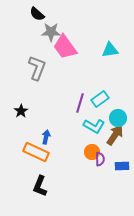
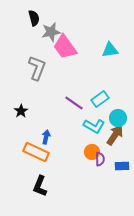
black semicircle: moved 3 px left, 4 px down; rotated 147 degrees counterclockwise
gray star: rotated 12 degrees counterclockwise
purple line: moved 6 px left; rotated 72 degrees counterclockwise
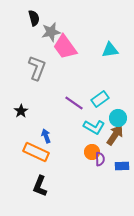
cyan L-shape: moved 1 px down
blue arrow: moved 1 px up; rotated 32 degrees counterclockwise
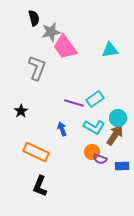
cyan rectangle: moved 5 px left
purple line: rotated 18 degrees counterclockwise
blue arrow: moved 16 px right, 7 px up
purple semicircle: rotated 112 degrees clockwise
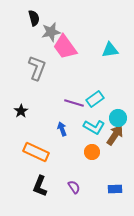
purple semicircle: moved 26 px left, 28 px down; rotated 144 degrees counterclockwise
blue rectangle: moved 7 px left, 23 px down
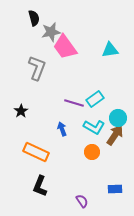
purple semicircle: moved 8 px right, 14 px down
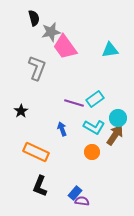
blue rectangle: moved 40 px left, 4 px down; rotated 48 degrees counterclockwise
purple semicircle: rotated 48 degrees counterclockwise
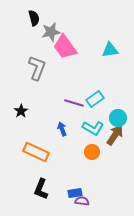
cyan L-shape: moved 1 px left, 1 px down
black L-shape: moved 1 px right, 3 px down
blue rectangle: rotated 40 degrees clockwise
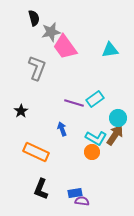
cyan L-shape: moved 3 px right, 10 px down
